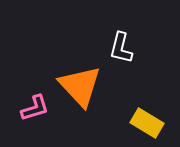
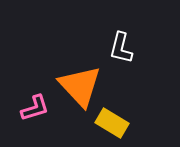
yellow rectangle: moved 35 px left
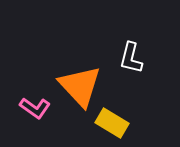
white L-shape: moved 10 px right, 10 px down
pink L-shape: rotated 52 degrees clockwise
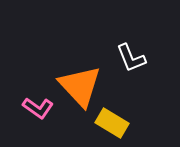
white L-shape: rotated 36 degrees counterclockwise
pink L-shape: moved 3 px right
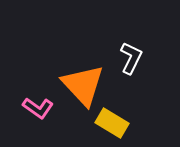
white L-shape: rotated 132 degrees counterclockwise
orange triangle: moved 3 px right, 1 px up
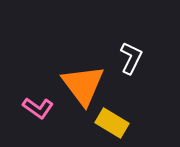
orange triangle: rotated 6 degrees clockwise
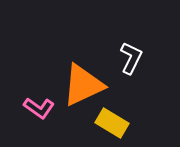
orange triangle: rotated 42 degrees clockwise
pink L-shape: moved 1 px right
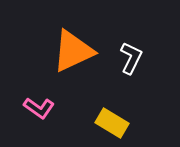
orange triangle: moved 10 px left, 34 px up
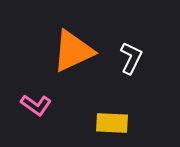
pink L-shape: moved 3 px left, 3 px up
yellow rectangle: rotated 28 degrees counterclockwise
